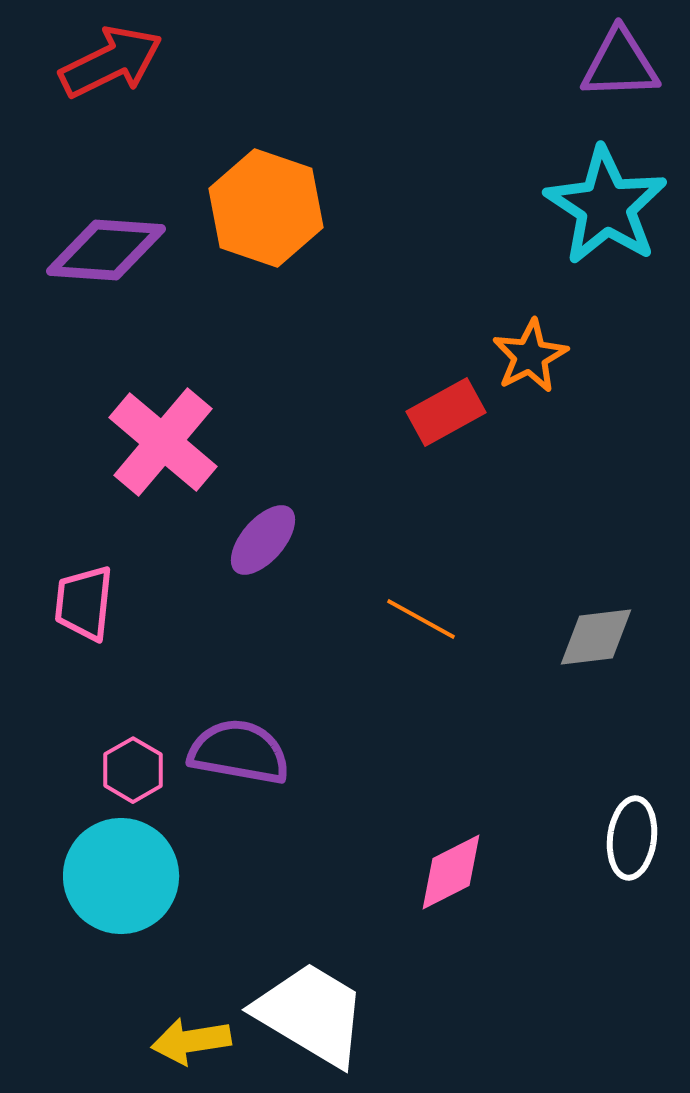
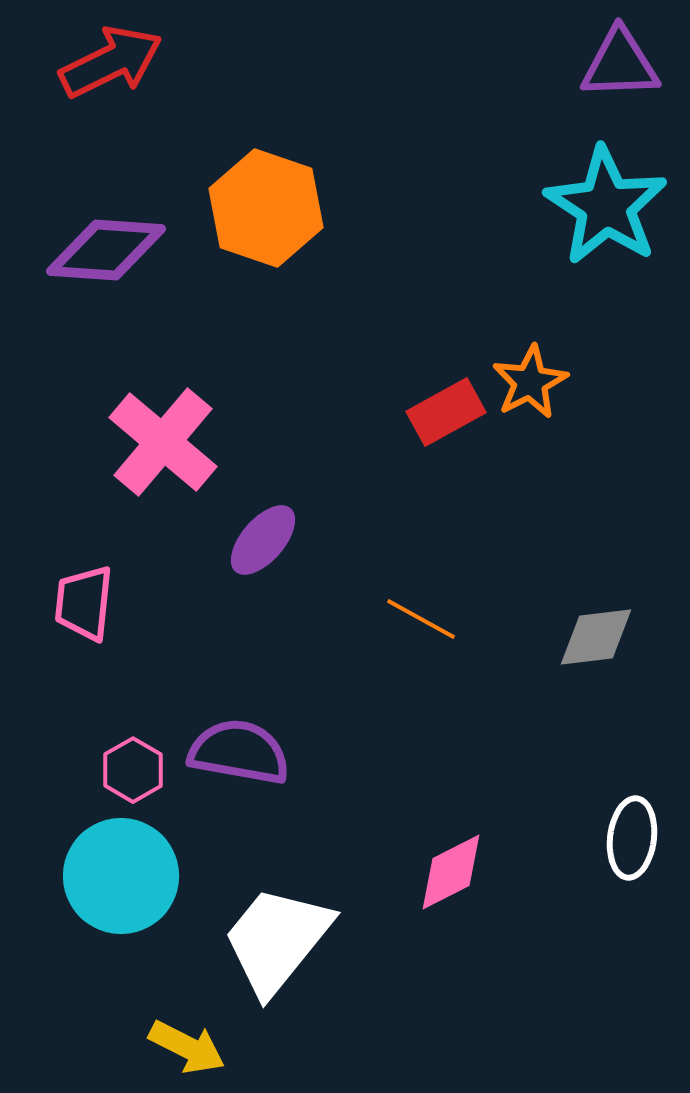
orange star: moved 26 px down
white trapezoid: moved 34 px left, 74 px up; rotated 82 degrees counterclockwise
yellow arrow: moved 4 px left, 6 px down; rotated 144 degrees counterclockwise
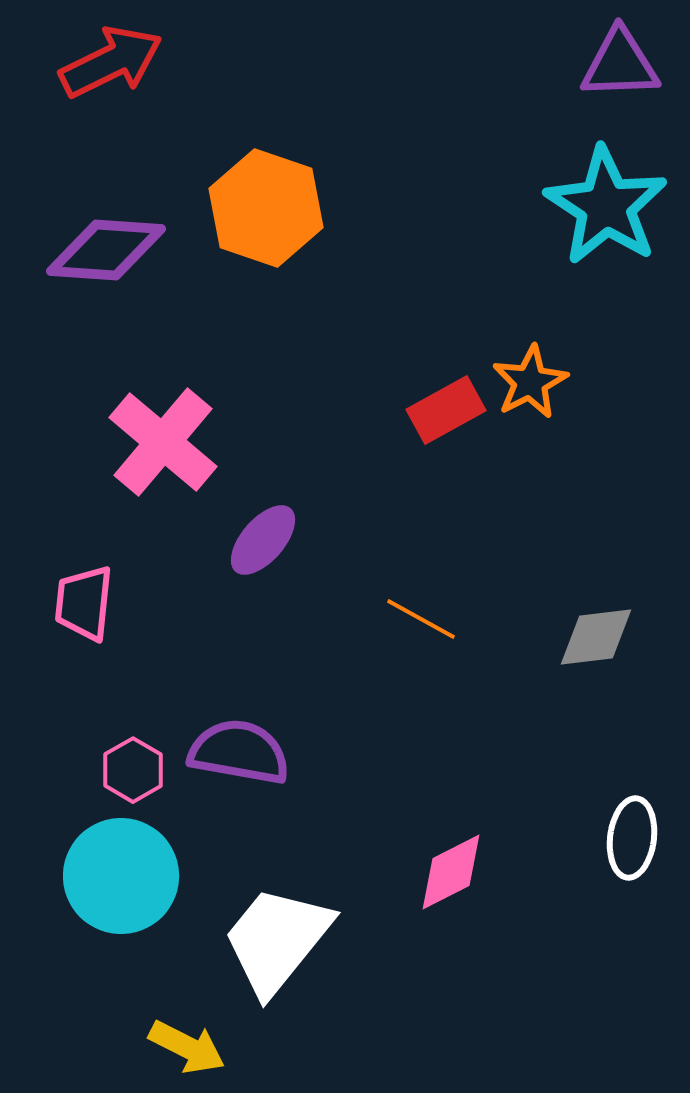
red rectangle: moved 2 px up
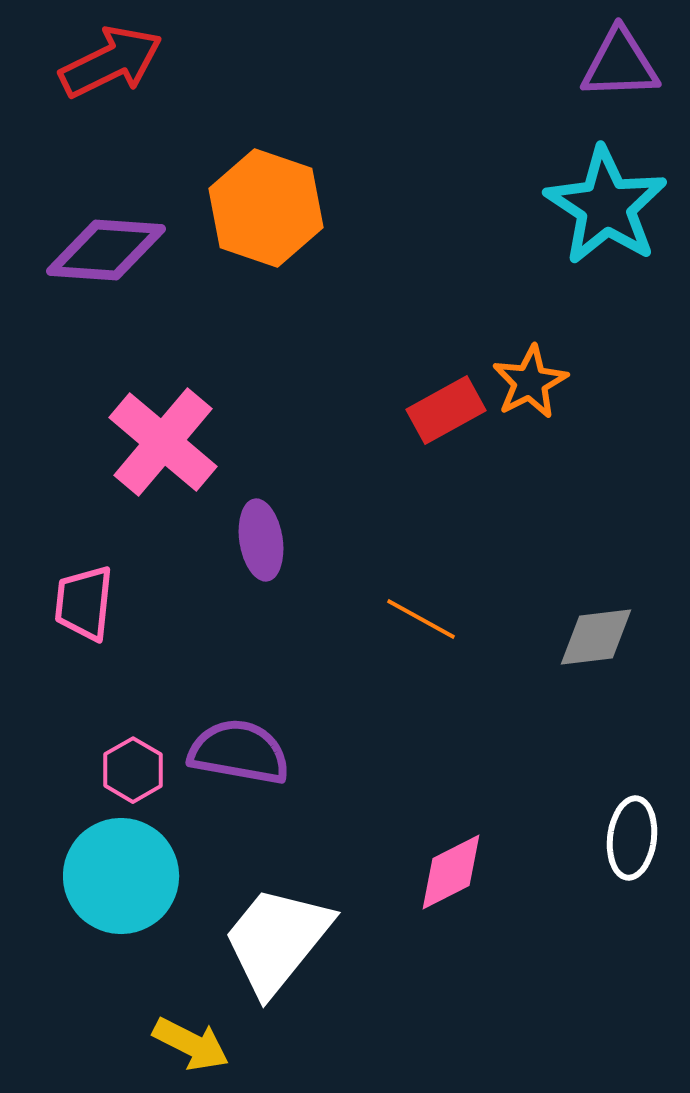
purple ellipse: moved 2 px left; rotated 50 degrees counterclockwise
yellow arrow: moved 4 px right, 3 px up
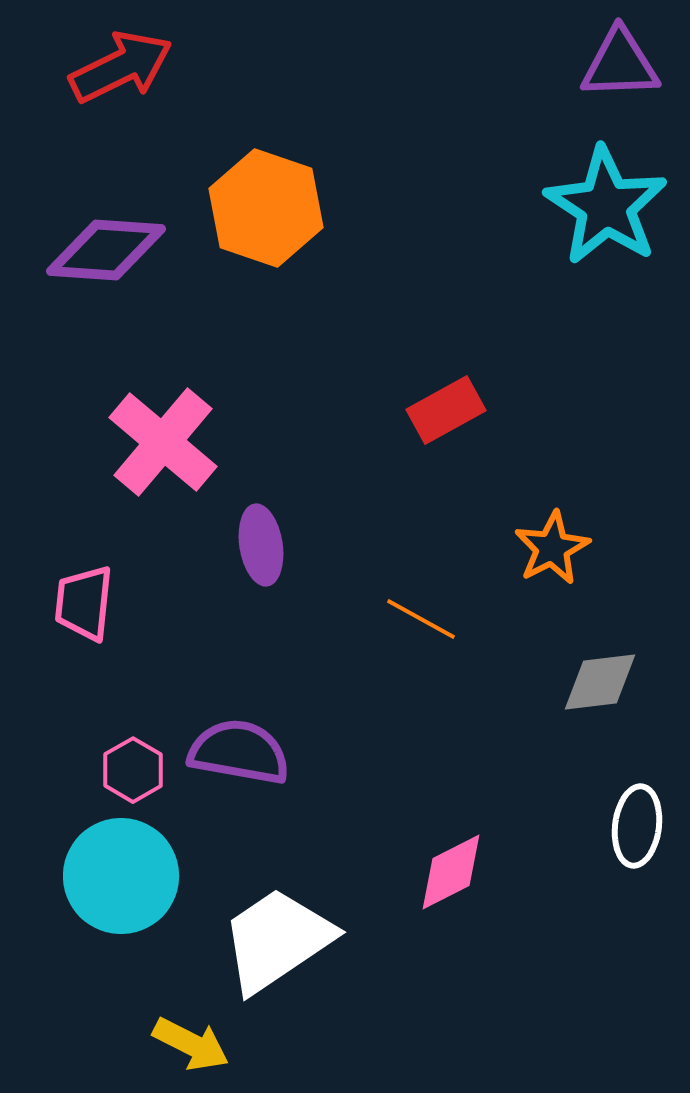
red arrow: moved 10 px right, 5 px down
orange star: moved 22 px right, 166 px down
purple ellipse: moved 5 px down
gray diamond: moved 4 px right, 45 px down
white ellipse: moved 5 px right, 12 px up
white trapezoid: rotated 17 degrees clockwise
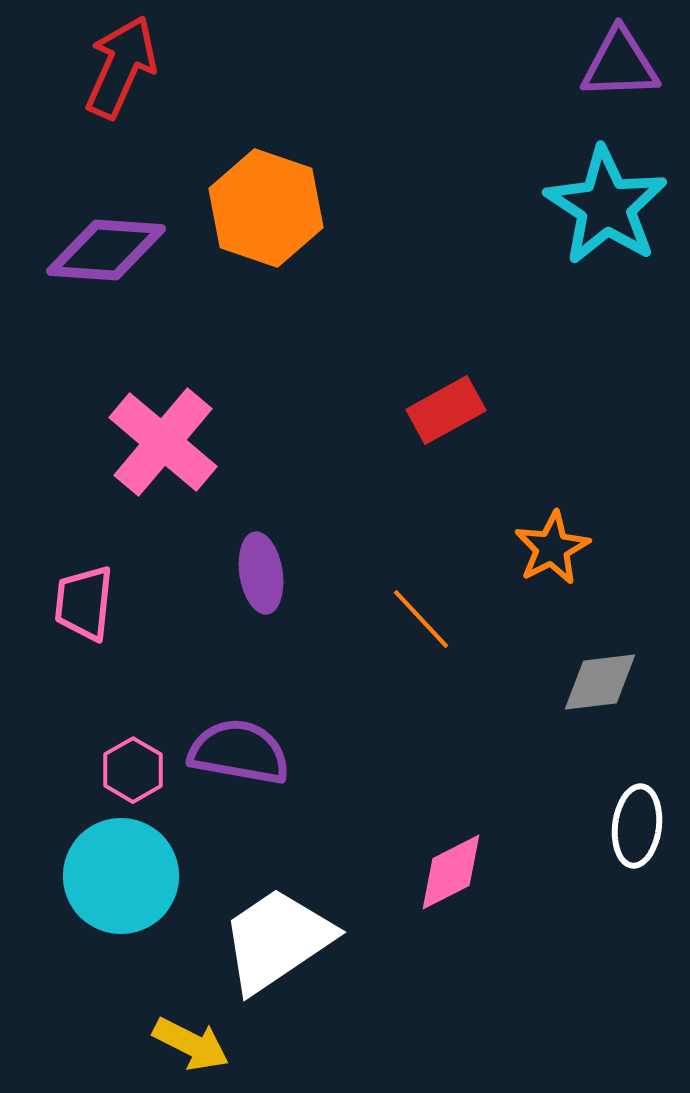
red arrow: rotated 40 degrees counterclockwise
purple ellipse: moved 28 px down
orange line: rotated 18 degrees clockwise
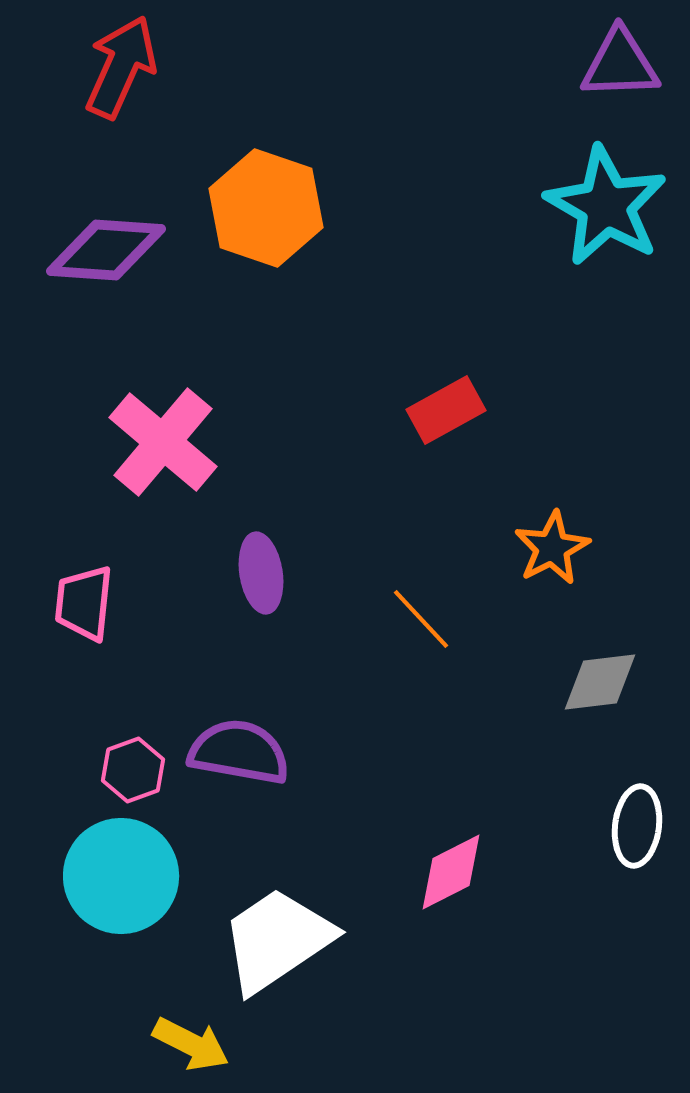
cyan star: rotated 3 degrees counterclockwise
pink hexagon: rotated 10 degrees clockwise
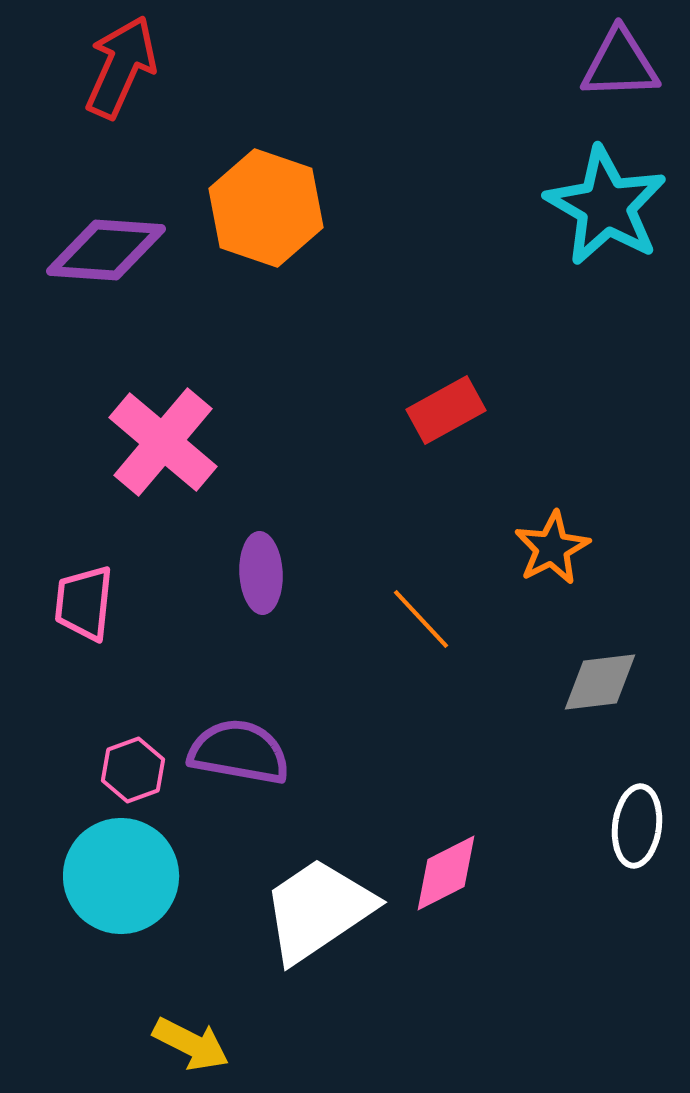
purple ellipse: rotated 6 degrees clockwise
pink diamond: moved 5 px left, 1 px down
white trapezoid: moved 41 px right, 30 px up
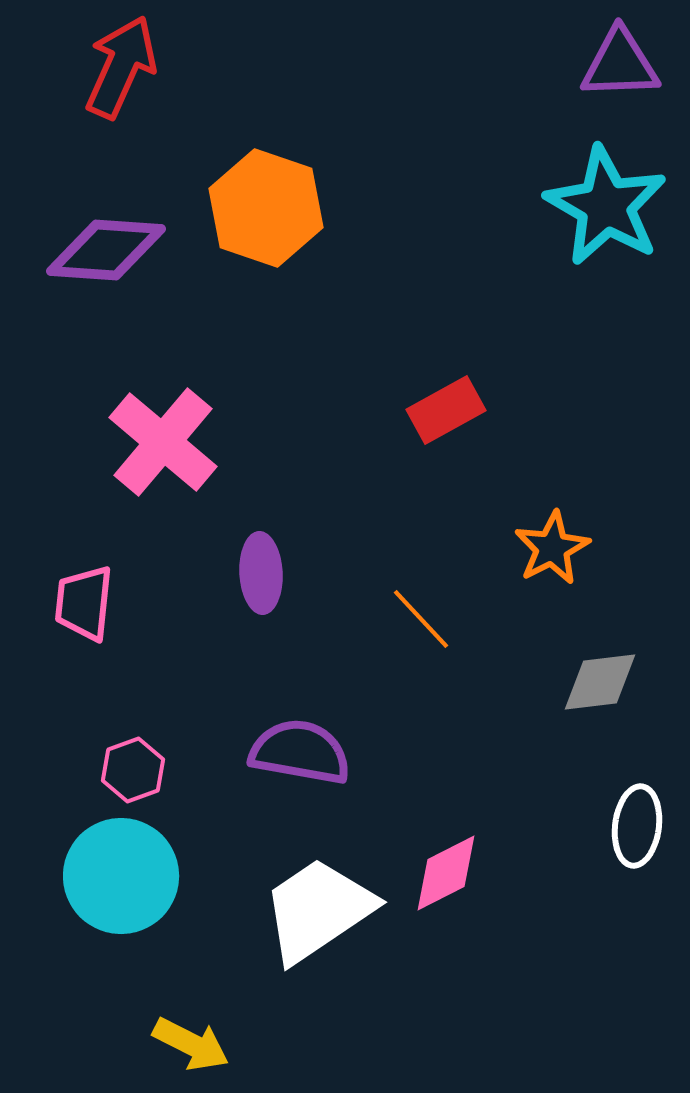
purple semicircle: moved 61 px right
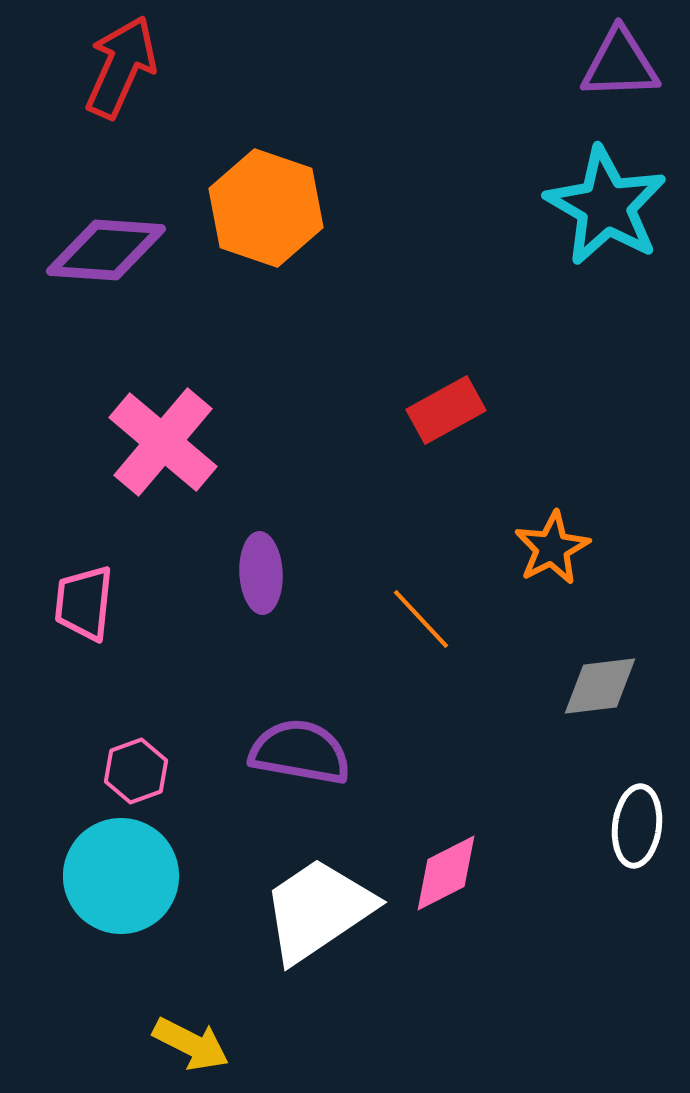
gray diamond: moved 4 px down
pink hexagon: moved 3 px right, 1 px down
